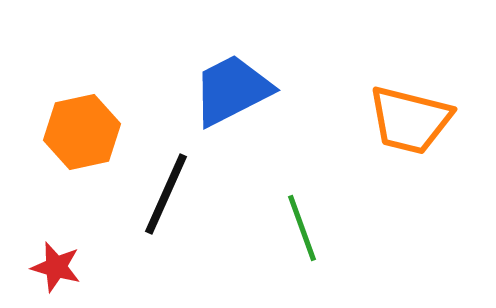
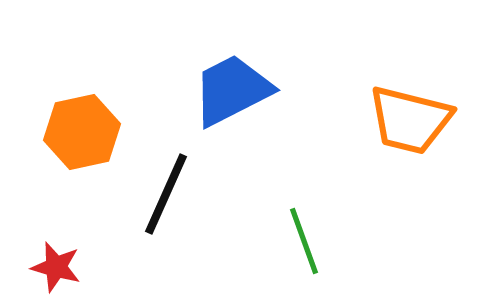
green line: moved 2 px right, 13 px down
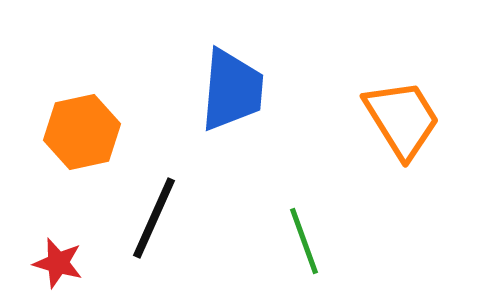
blue trapezoid: rotated 122 degrees clockwise
orange trapezoid: moved 8 px left, 1 px up; rotated 136 degrees counterclockwise
black line: moved 12 px left, 24 px down
red star: moved 2 px right, 4 px up
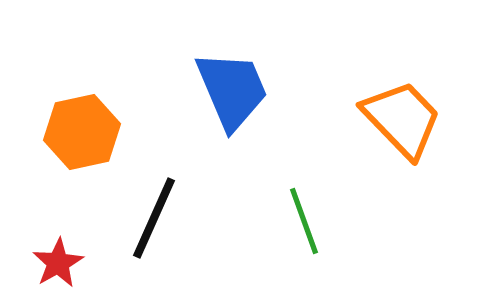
blue trapezoid: rotated 28 degrees counterclockwise
orange trapezoid: rotated 12 degrees counterclockwise
green line: moved 20 px up
red star: rotated 27 degrees clockwise
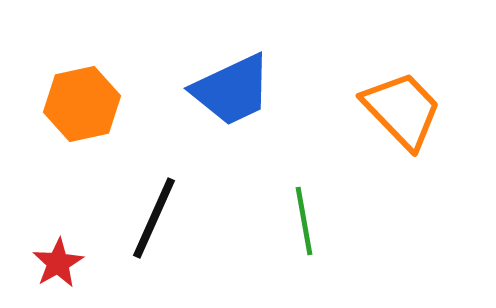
blue trapezoid: rotated 88 degrees clockwise
orange trapezoid: moved 9 px up
orange hexagon: moved 28 px up
green line: rotated 10 degrees clockwise
